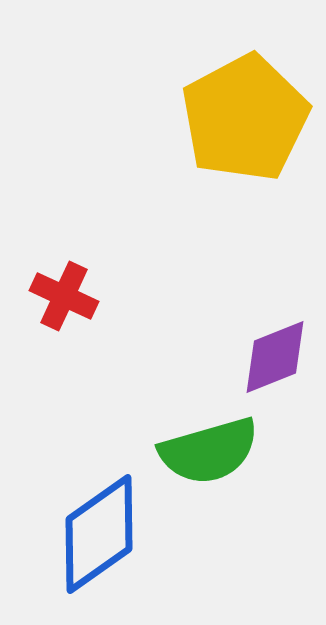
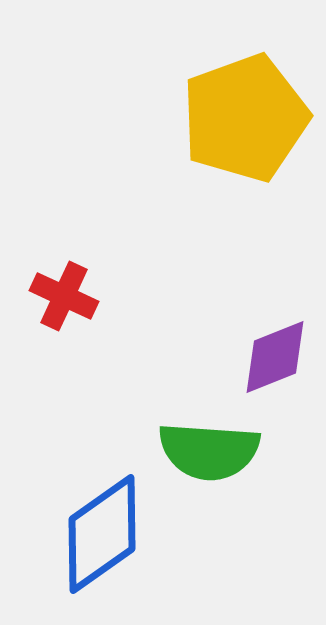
yellow pentagon: rotated 8 degrees clockwise
green semicircle: rotated 20 degrees clockwise
blue diamond: moved 3 px right
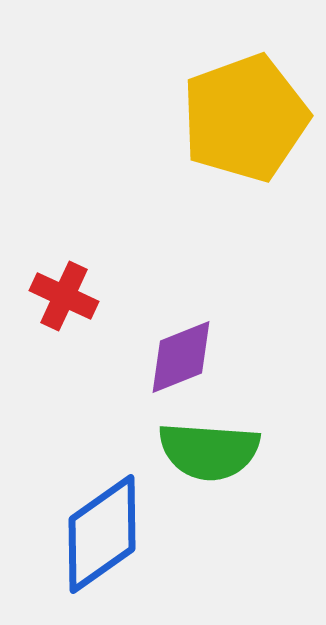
purple diamond: moved 94 px left
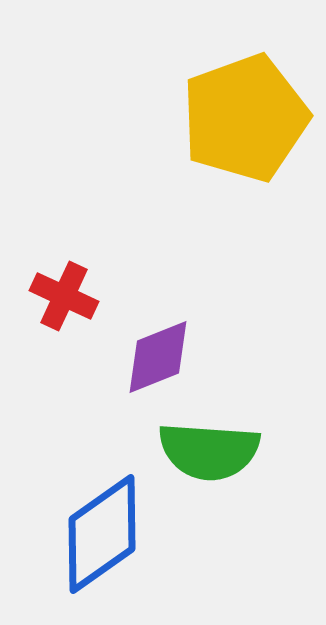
purple diamond: moved 23 px left
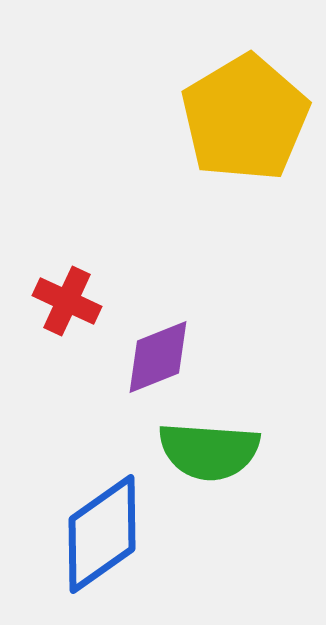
yellow pentagon: rotated 11 degrees counterclockwise
red cross: moved 3 px right, 5 px down
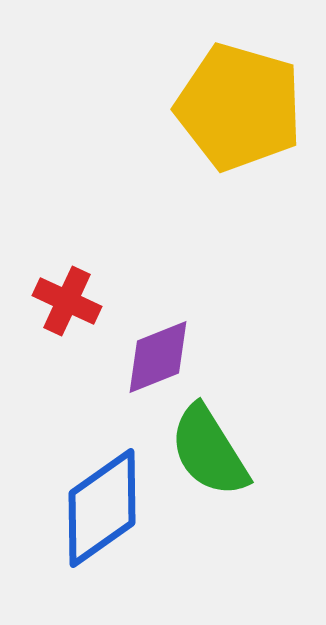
yellow pentagon: moved 6 px left, 11 px up; rotated 25 degrees counterclockwise
green semicircle: rotated 54 degrees clockwise
blue diamond: moved 26 px up
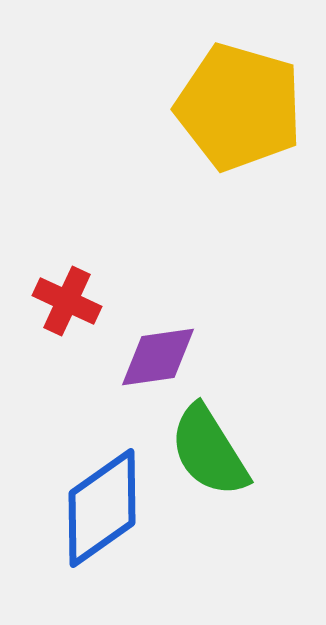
purple diamond: rotated 14 degrees clockwise
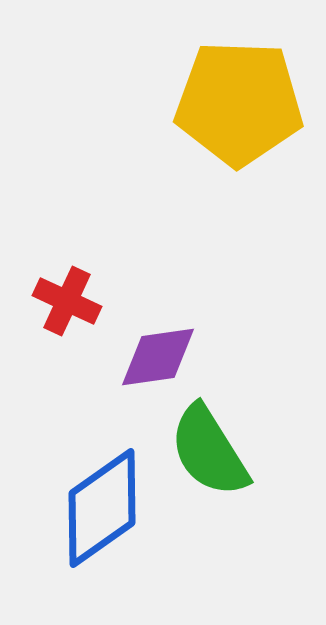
yellow pentagon: moved 4 px up; rotated 14 degrees counterclockwise
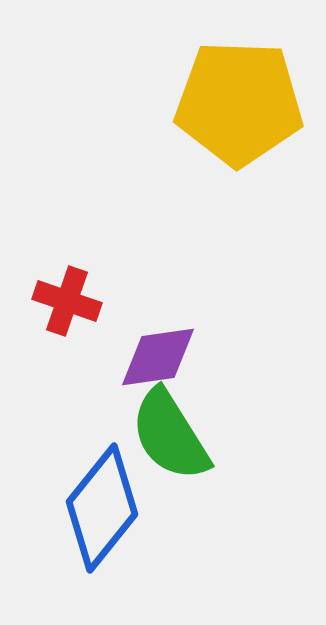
red cross: rotated 6 degrees counterclockwise
green semicircle: moved 39 px left, 16 px up
blue diamond: rotated 16 degrees counterclockwise
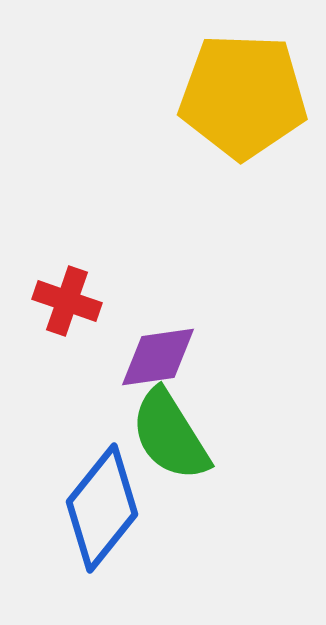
yellow pentagon: moved 4 px right, 7 px up
